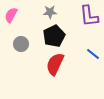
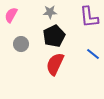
purple L-shape: moved 1 px down
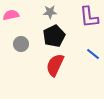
pink semicircle: rotated 49 degrees clockwise
red semicircle: moved 1 px down
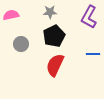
purple L-shape: rotated 35 degrees clockwise
blue line: rotated 40 degrees counterclockwise
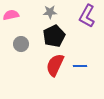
purple L-shape: moved 2 px left, 1 px up
blue line: moved 13 px left, 12 px down
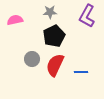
pink semicircle: moved 4 px right, 5 px down
gray circle: moved 11 px right, 15 px down
blue line: moved 1 px right, 6 px down
